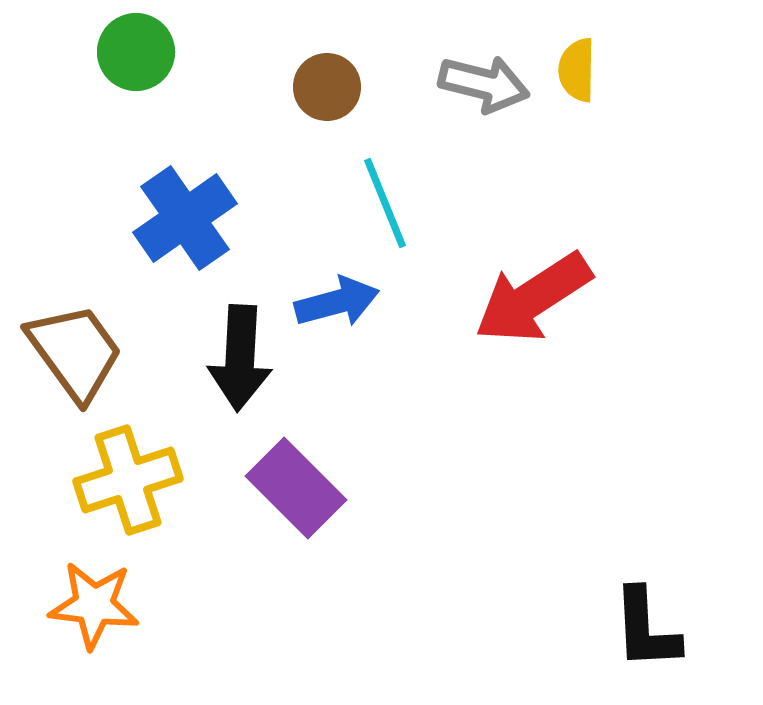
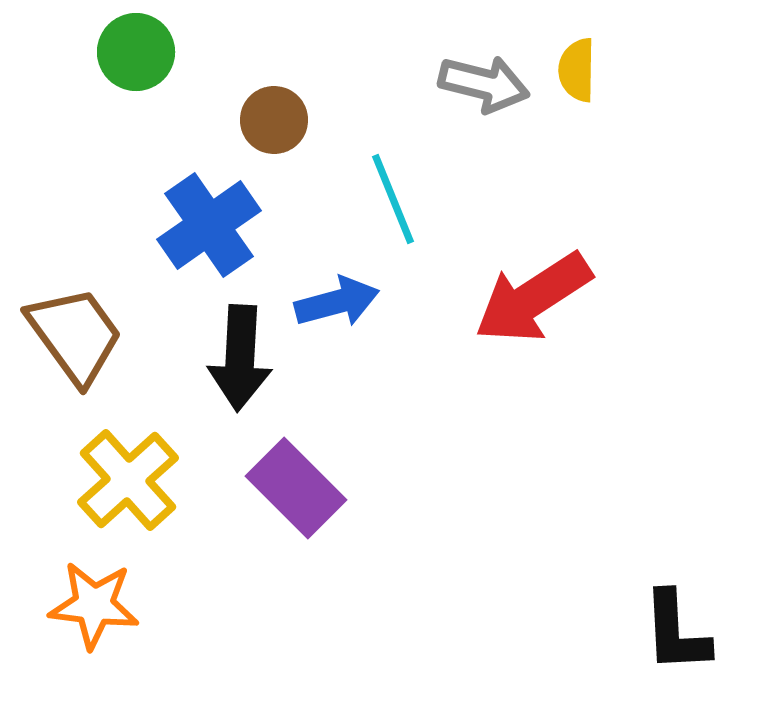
brown circle: moved 53 px left, 33 px down
cyan line: moved 8 px right, 4 px up
blue cross: moved 24 px right, 7 px down
brown trapezoid: moved 17 px up
yellow cross: rotated 24 degrees counterclockwise
black L-shape: moved 30 px right, 3 px down
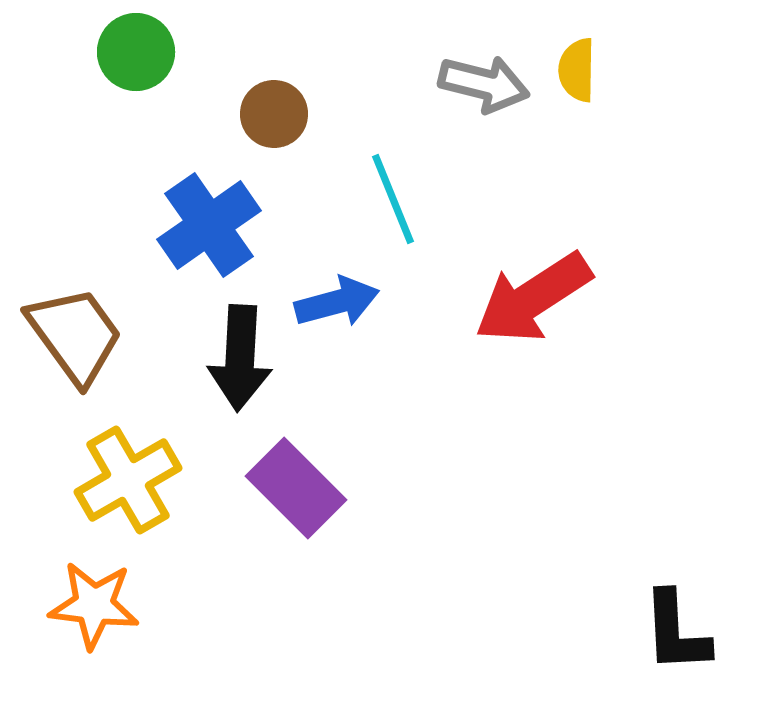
brown circle: moved 6 px up
yellow cross: rotated 12 degrees clockwise
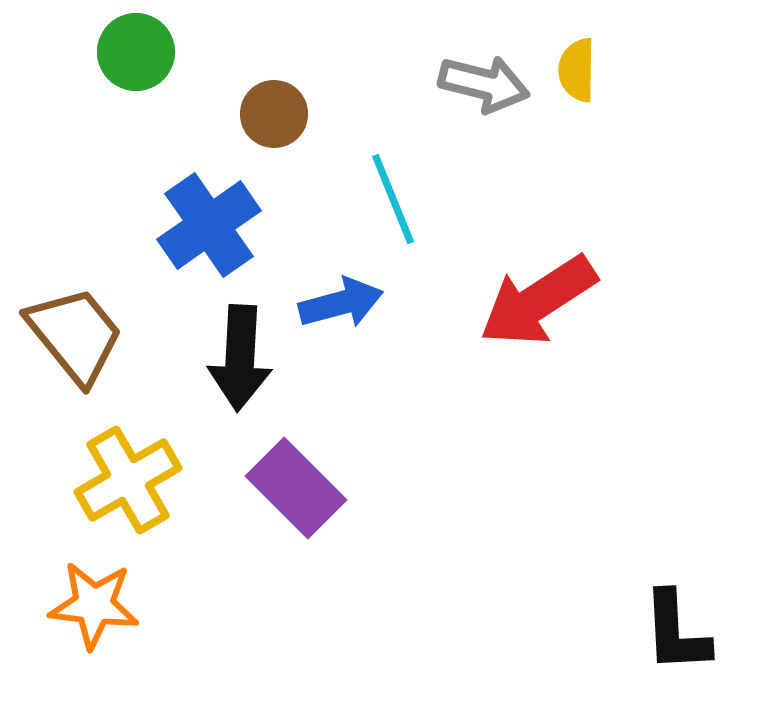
red arrow: moved 5 px right, 3 px down
blue arrow: moved 4 px right, 1 px down
brown trapezoid: rotated 3 degrees counterclockwise
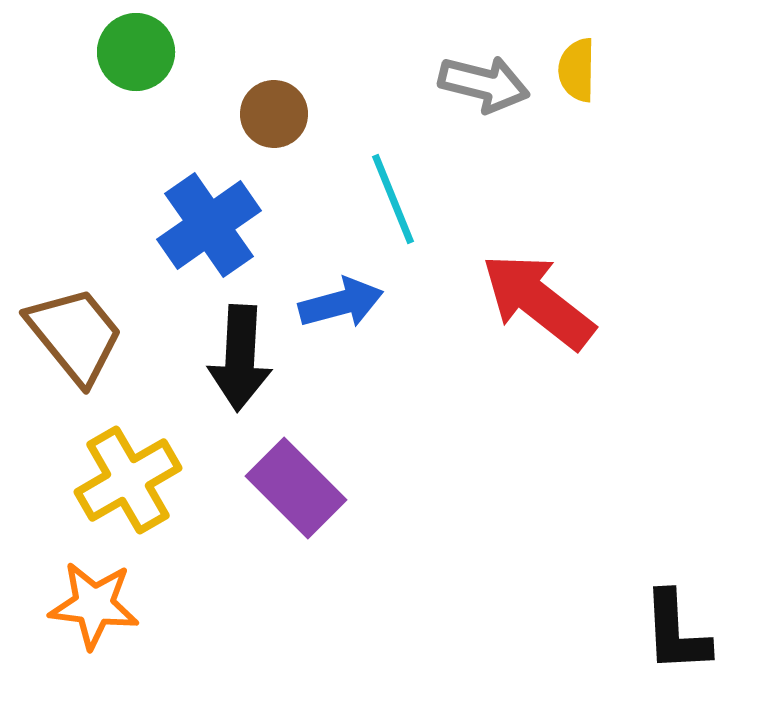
red arrow: rotated 71 degrees clockwise
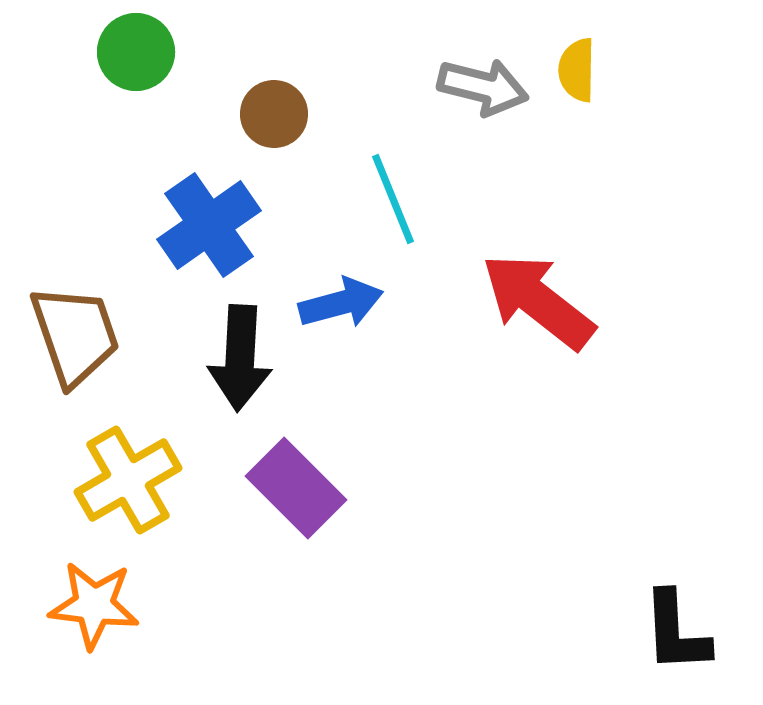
gray arrow: moved 1 px left, 3 px down
brown trapezoid: rotated 20 degrees clockwise
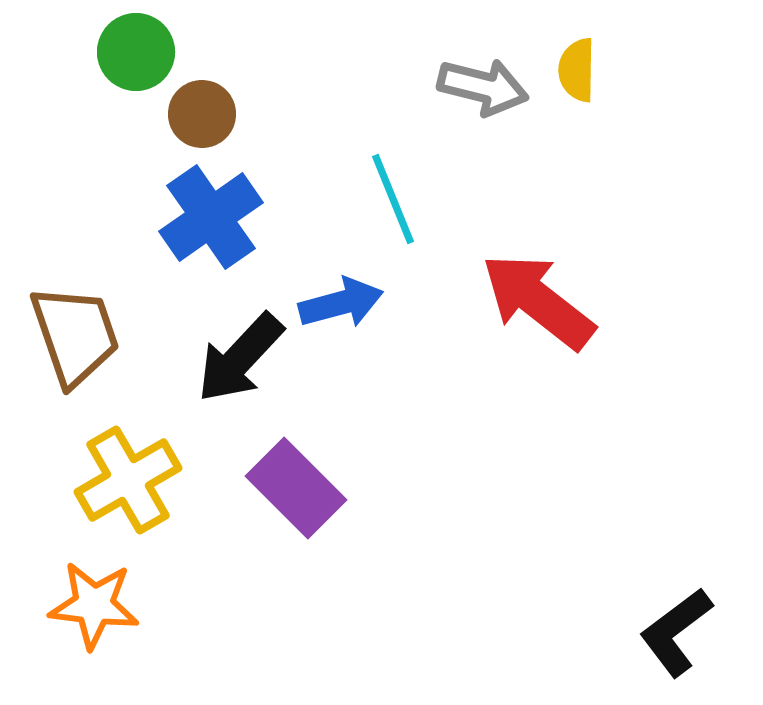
brown circle: moved 72 px left
blue cross: moved 2 px right, 8 px up
black arrow: rotated 40 degrees clockwise
black L-shape: rotated 56 degrees clockwise
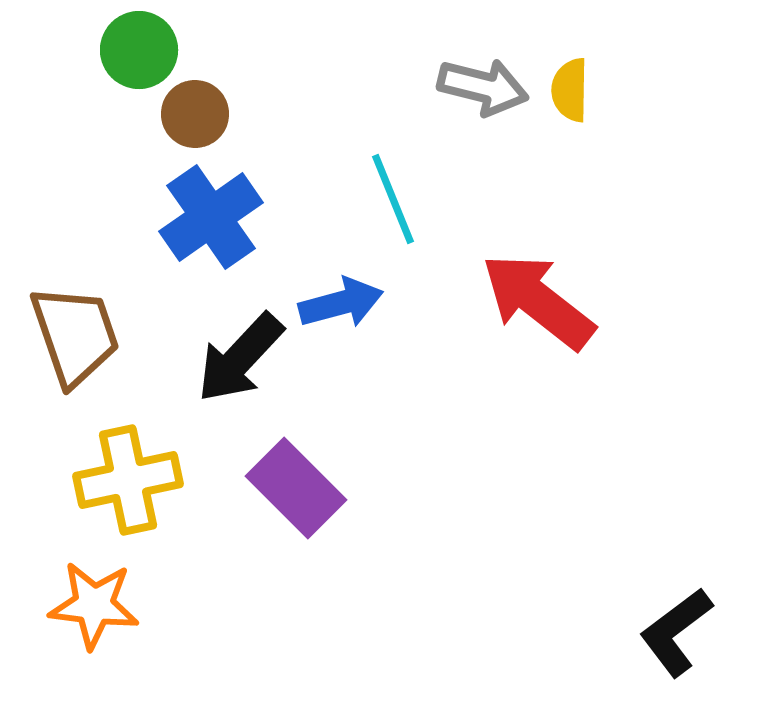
green circle: moved 3 px right, 2 px up
yellow semicircle: moved 7 px left, 20 px down
brown circle: moved 7 px left
yellow cross: rotated 18 degrees clockwise
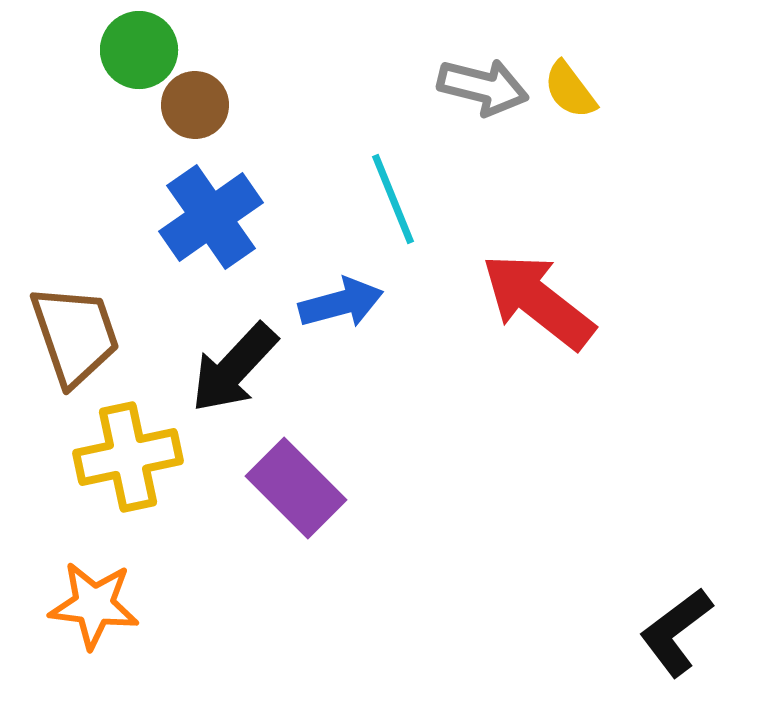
yellow semicircle: rotated 38 degrees counterclockwise
brown circle: moved 9 px up
black arrow: moved 6 px left, 10 px down
yellow cross: moved 23 px up
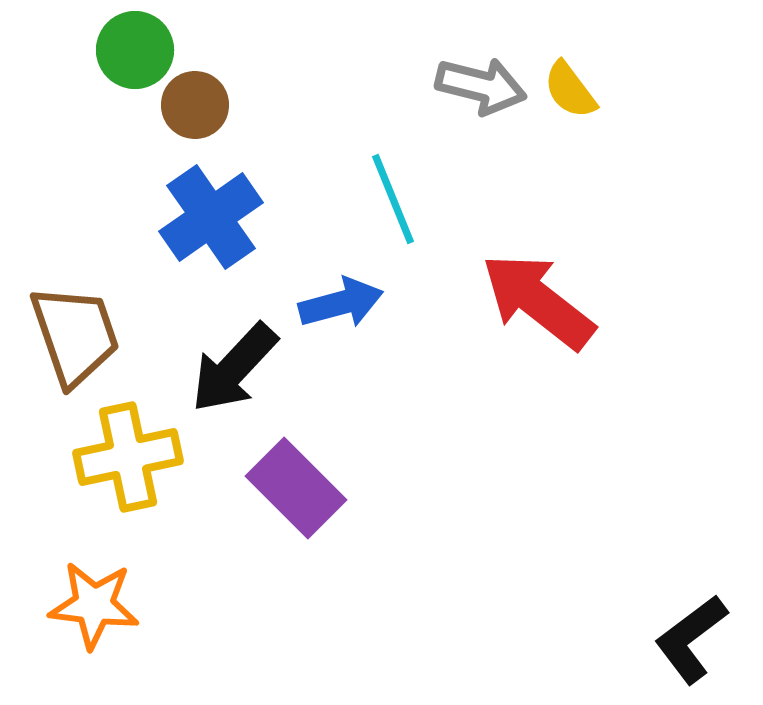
green circle: moved 4 px left
gray arrow: moved 2 px left, 1 px up
black L-shape: moved 15 px right, 7 px down
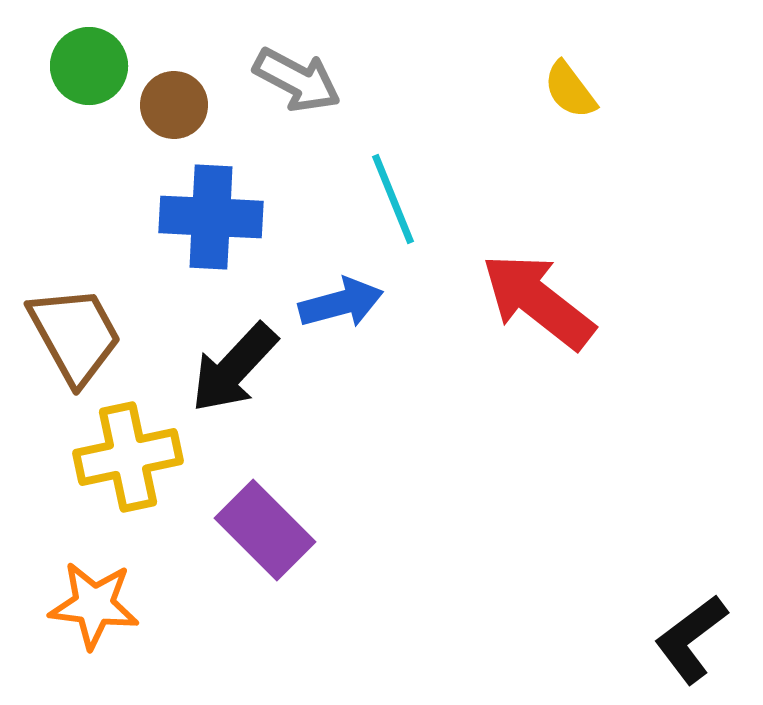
green circle: moved 46 px left, 16 px down
gray arrow: moved 184 px left, 6 px up; rotated 14 degrees clockwise
brown circle: moved 21 px left
blue cross: rotated 38 degrees clockwise
brown trapezoid: rotated 10 degrees counterclockwise
purple rectangle: moved 31 px left, 42 px down
